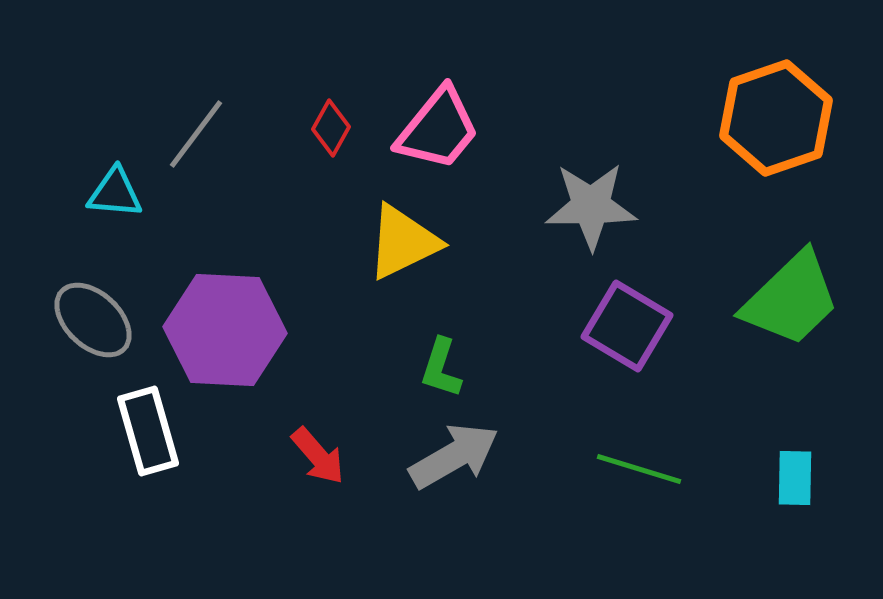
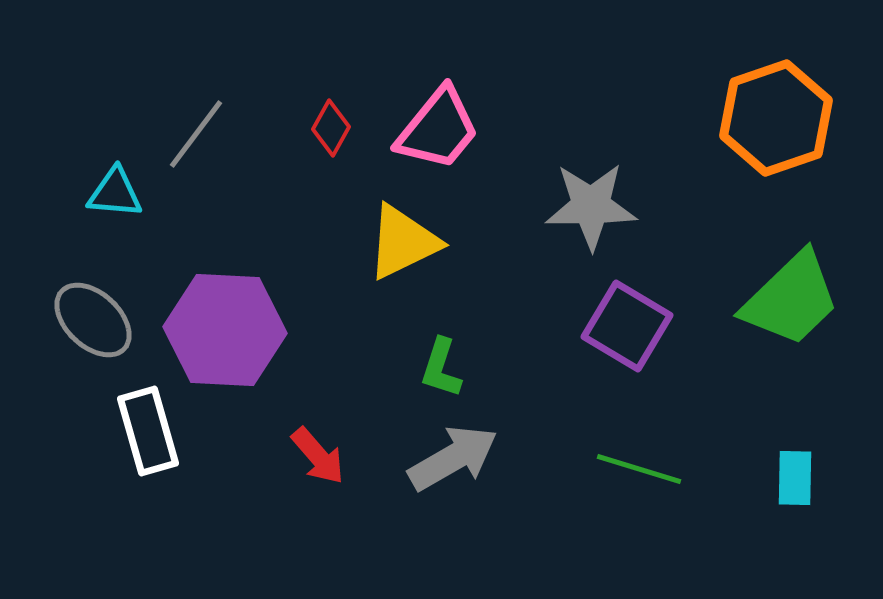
gray arrow: moved 1 px left, 2 px down
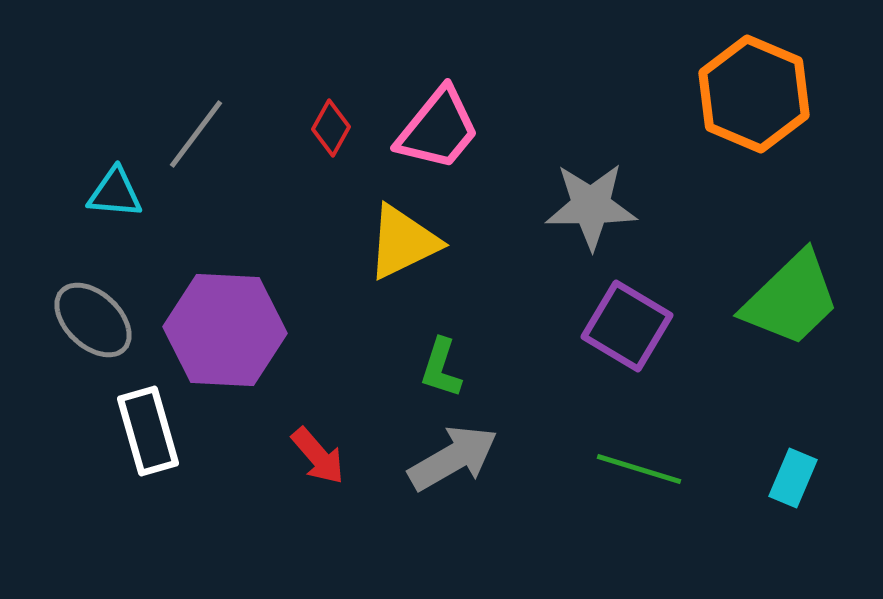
orange hexagon: moved 22 px left, 24 px up; rotated 18 degrees counterclockwise
cyan rectangle: moved 2 px left; rotated 22 degrees clockwise
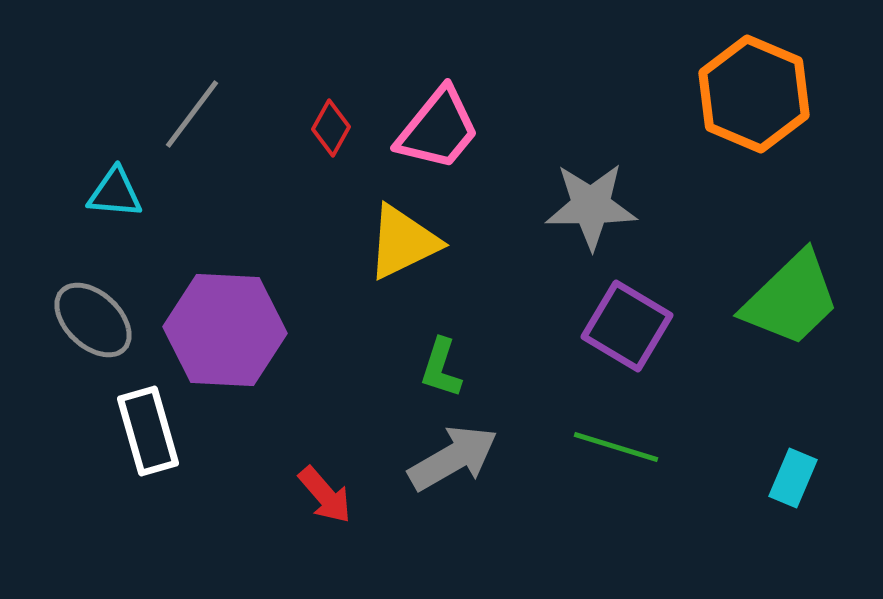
gray line: moved 4 px left, 20 px up
red arrow: moved 7 px right, 39 px down
green line: moved 23 px left, 22 px up
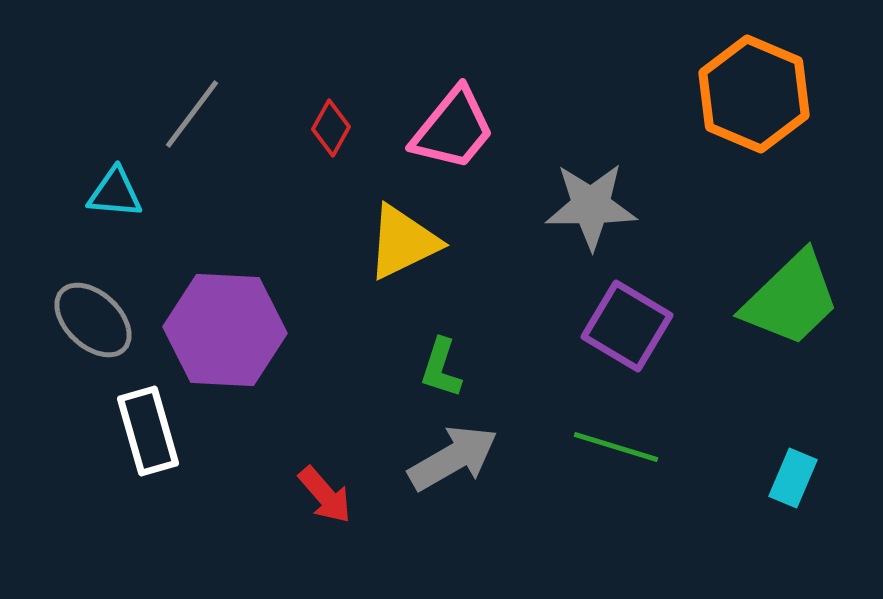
pink trapezoid: moved 15 px right
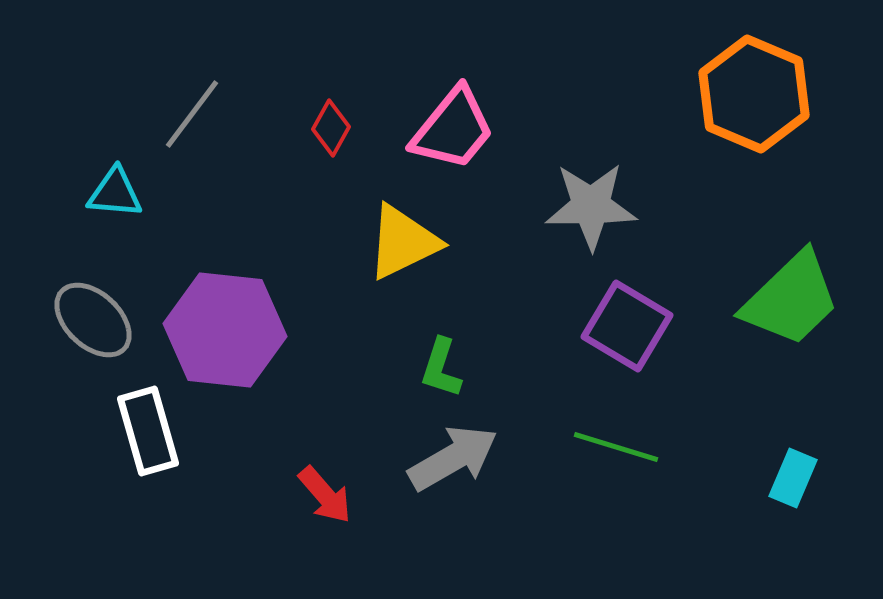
purple hexagon: rotated 3 degrees clockwise
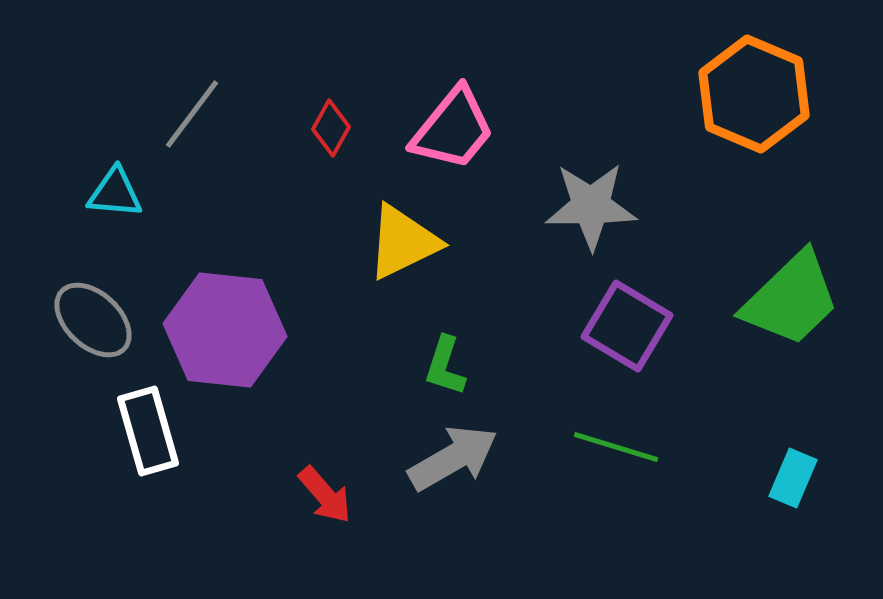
green L-shape: moved 4 px right, 2 px up
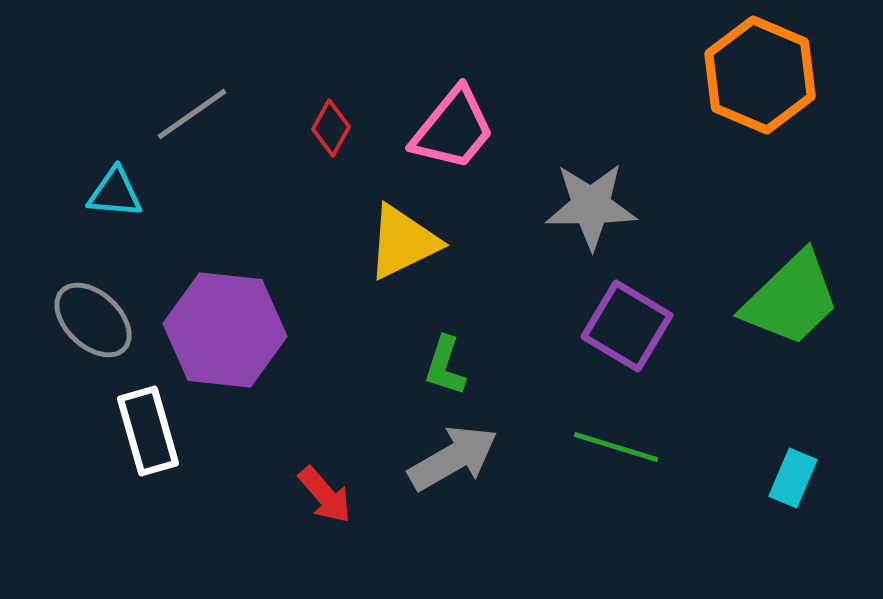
orange hexagon: moved 6 px right, 19 px up
gray line: rotated 18 degrees clockwise
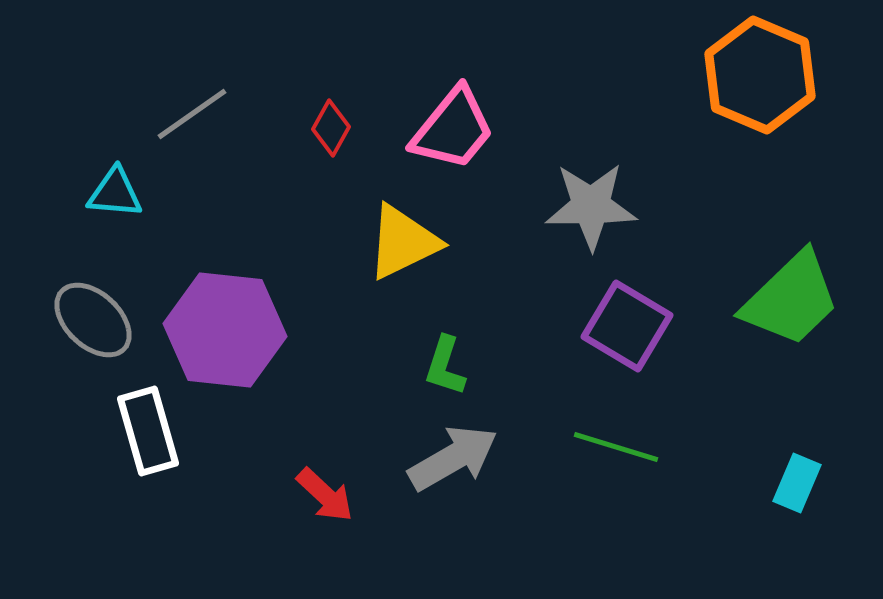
cyan rectangle: moved 4 px right, 5 px down
red arrow: rotated 6 degrees counterclockwise
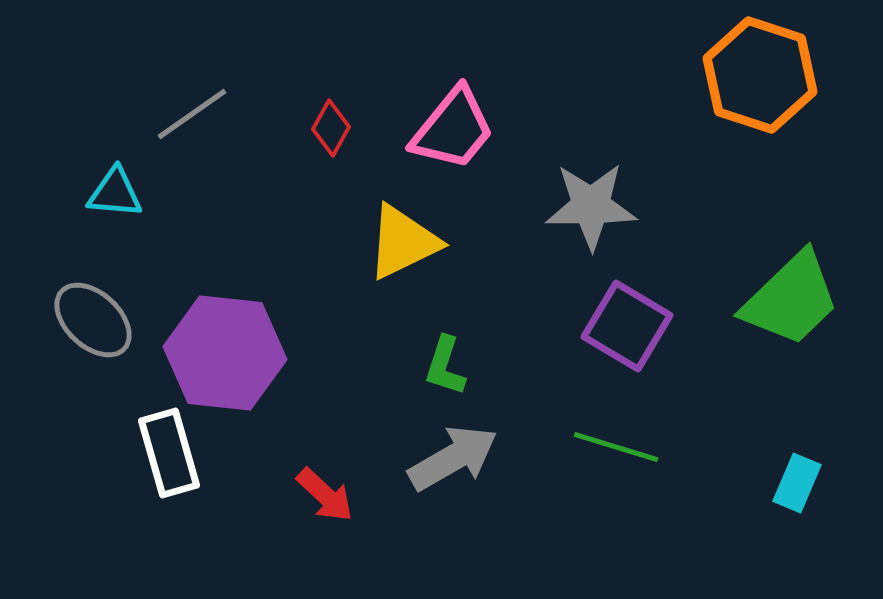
orange hexagon: rotated 5 degrees counterclockwise
purple hexagon: moved 23 px down
white rectangle: moved 21 px right, 22 px down
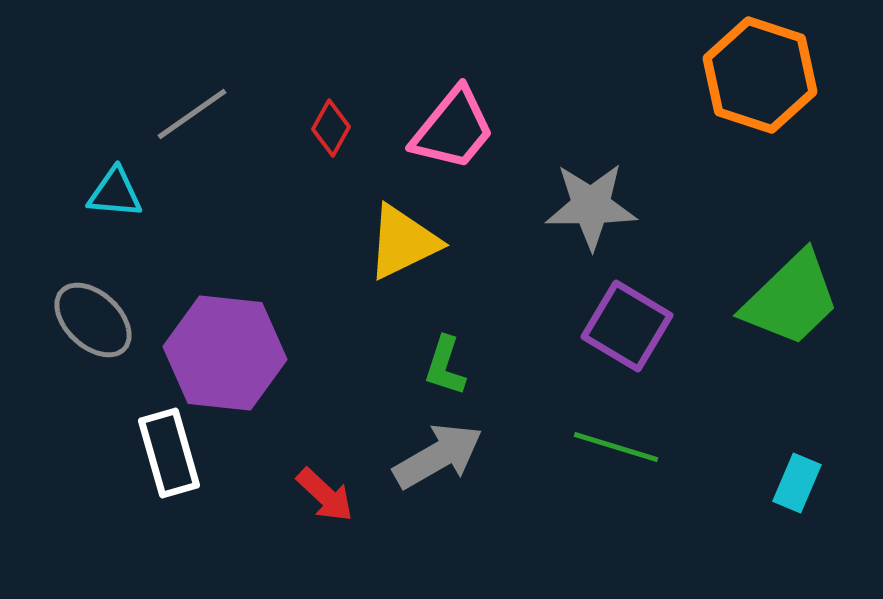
gray arrow: moved 15 px left, 2 px up
